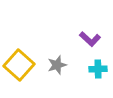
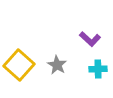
gray star: rotated 24 degrees counterclockwise
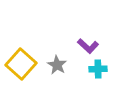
purple L-shape: moved 2 px left, 7 px down
yellow square: moved 2 px right, 1 px up
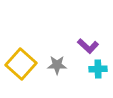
gray star: rotated 30 degrees counterclockwise
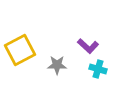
yellow square: moved 1 px left, 14 px up; rotated 20 degrees clockwise
cyan cross: rotated 18 degrees clockwise
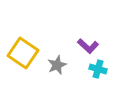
yellow square: moved 3 px right, 3 px down; rotated 28 degrees counterclockwise
gray star: rotated 24 degrees counterclockwise
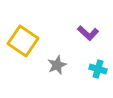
purple L-shape: moved 13 px up
yellow square: moved 12 px up
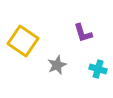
purple L-shape: moved 5 px left; rotated 30 degrees clockwise
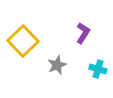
purple L-shape: rotated 130 degrees counterclockwise
yellow square: rotated 12 degrees clockwise
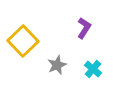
purple L-shape: moved 1 px right, 5 px up
cyan cross: moved 5 px left; rotated 24 degrees clockwise
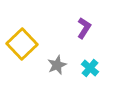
yellow square: moved 1 px left, 3 px down
cyan cross: moved 3 px left, 1 px up
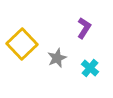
gray star: moved 7 px up
